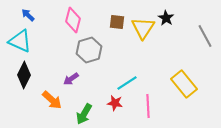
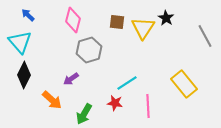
cyan triangle: moved 1 px down; rotated 25 degrees clockwise
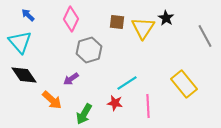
pink diamond: moved 2 px left, 1 px up; rotated 10 degrees clockwise
black diamond: rotated 60 degrees counterclockwise
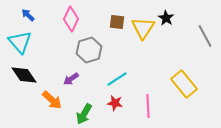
cyan line: moved 10 px left, 4 px up
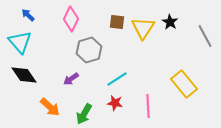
black star: moved 4 px right, 4 px down
orange arrow: moved 2 px left, 7 px down
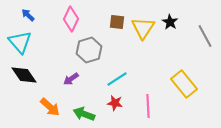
green arrow: rotated 80 degrees clockwise
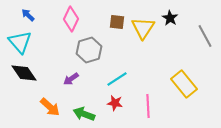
black star: moved 4 px up
black diamond: moved 2 px up
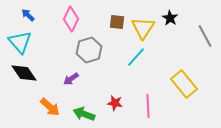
cyan line: moved 19 px right, 22 px up; rotated 15 degrees counterclockwise
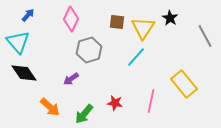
blue arrow: rotated 88 degrees clockwise
cyan triangle: moved 2 px left
pink line: moved 3 px right, 5 px up; rotated 15 degrees clockwise
green arrow: rotated 70 degrees counterclockwise
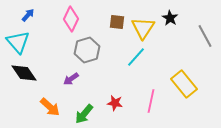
gray hexagon: moved 2 px left
